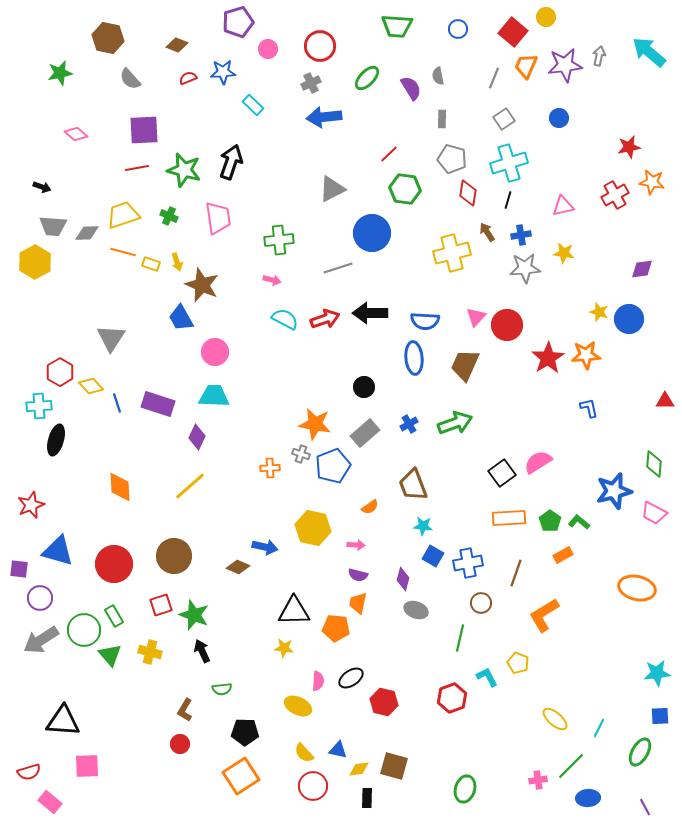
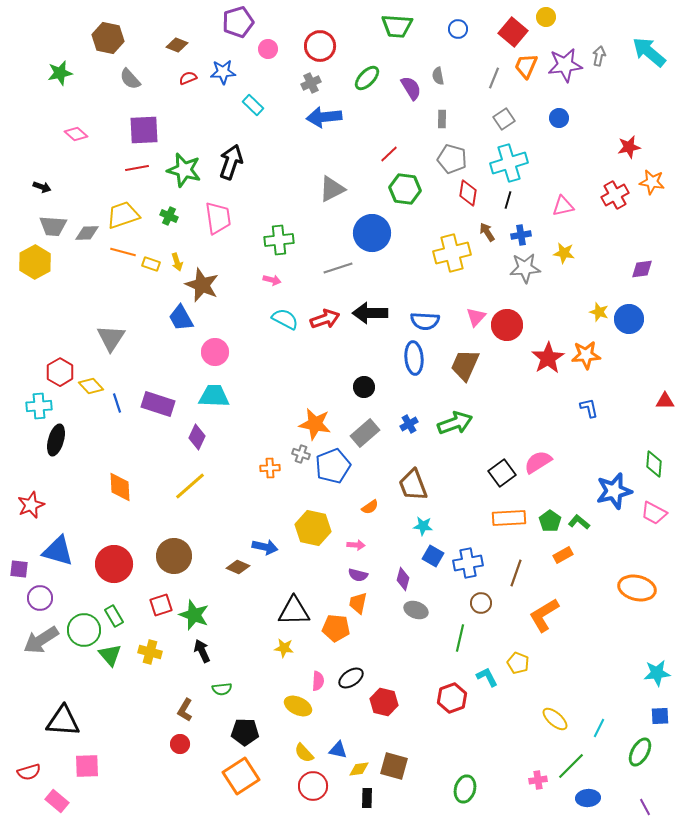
pink rectangle at (50, 802): moved 7 px right, 1 px up
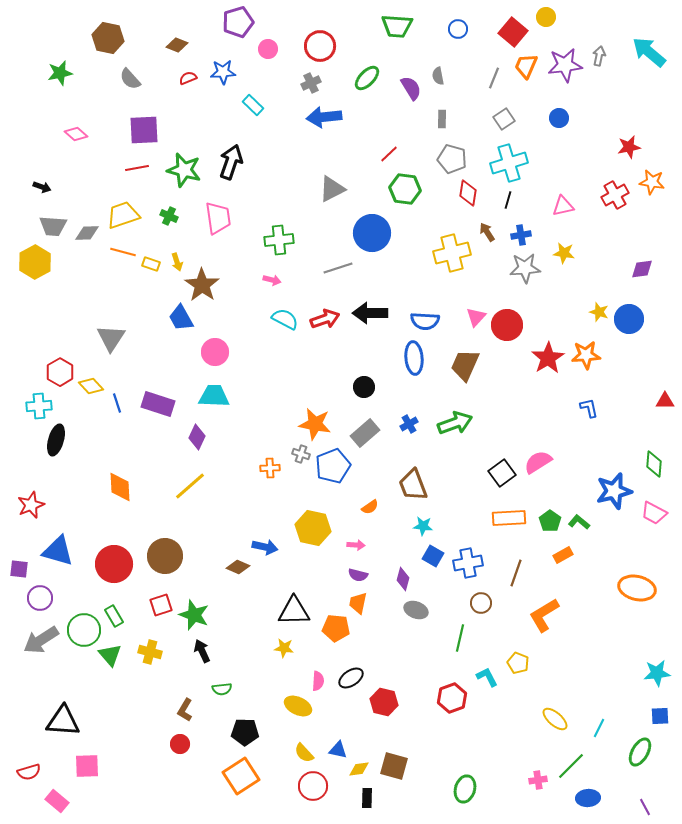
brown star at (202, 285): rotated 12 degrees clockwise
brown circle at (174, 556): moved 9 px left
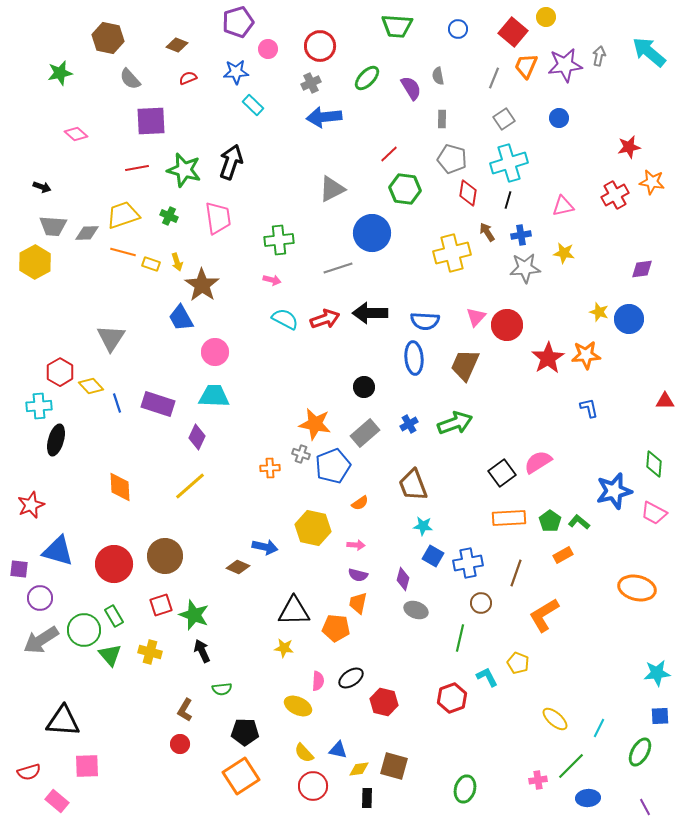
blue star at (223, 72): moved 13 px right
purple square at (144, 130): moved 7 px right, 9 px up
orange semicircle at (370, 507): moved 10 px left, 4 px up
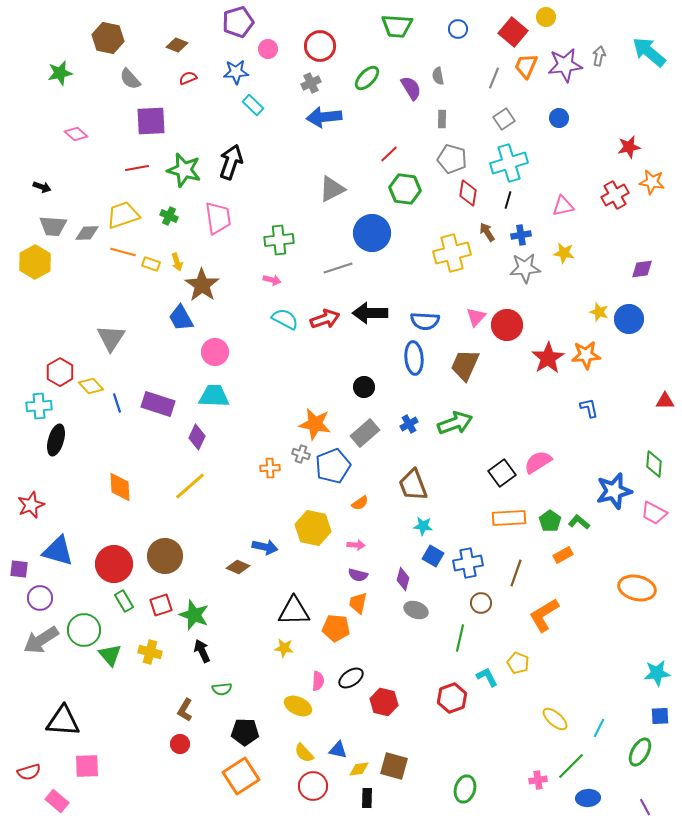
green rectangle at (114, 616): moved 10 px right, 15 px up
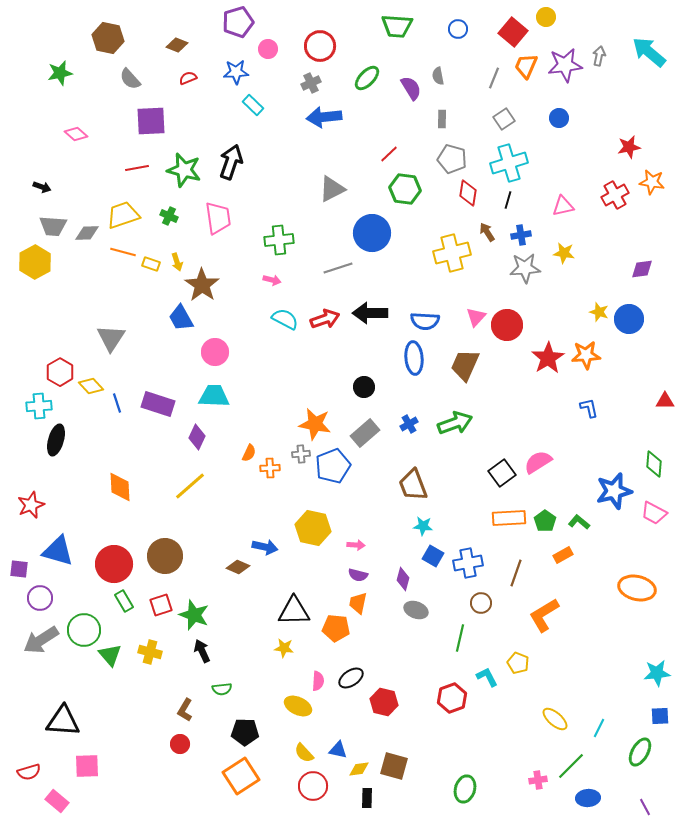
gray cross at (301, 454): rotated 24 degrees counterclockwise
orange semicircle at (360, 503): moved 111 px left, 50 px up; rotated 30 degrees counterclockwise
green pentagon at (550, 521): moved 5 px left
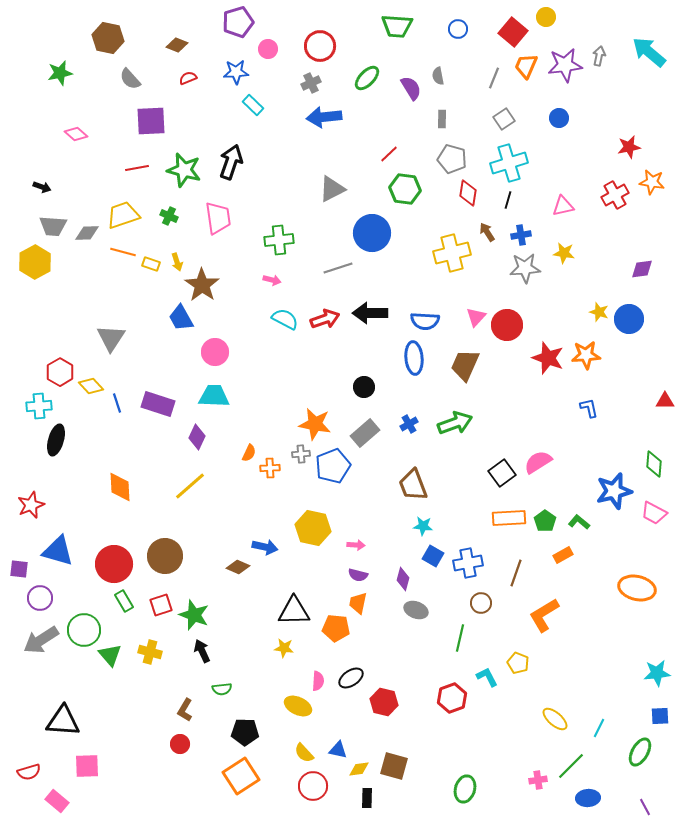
red star at (548, 358): rotated 20 degrees counterclockwise
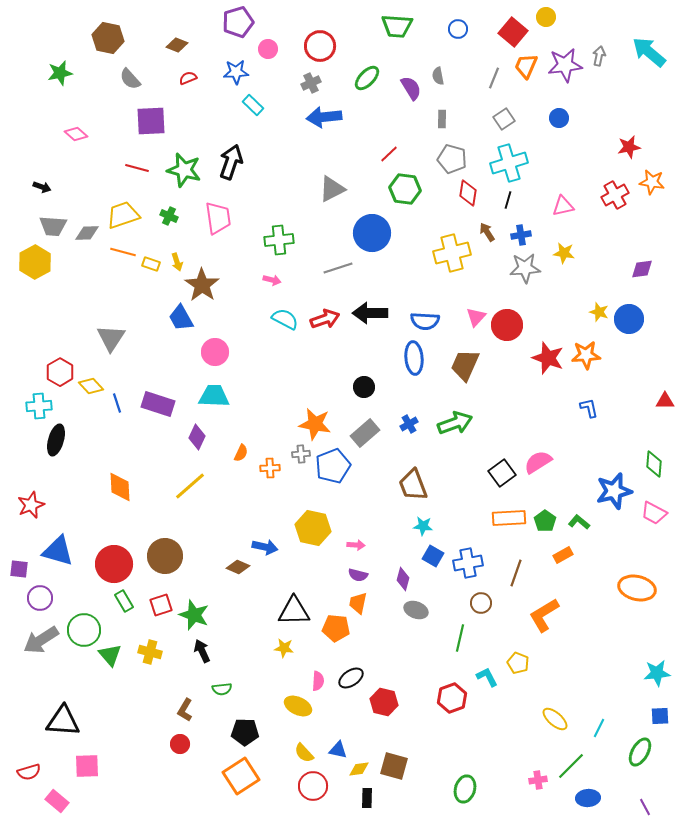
red line at (137, 168): rotated 25 degrees clockwise
orange semicircle at (249, 453): moved 8 px left
